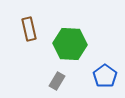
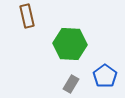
brown rectangle: moved 2 px left, 13 px up
gray rectangle: moved 14 px right, 3 px down
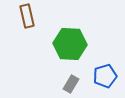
blue pentagon: rotated 20 degrees clockwise
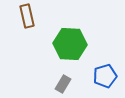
gray rectangle: moved 8 px left
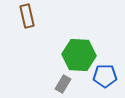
green hexagon: moved 9 px right, 11 px down
blue pentagon: rotated 15 degrees clockwise
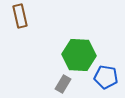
brown rectangle: moved 7 px left
blue pentagon: moved 1 px right, 1 px down; rotated 10 degrees clockwise
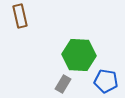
blue pentagon: moved 4 px down
